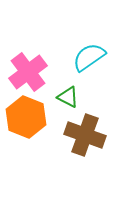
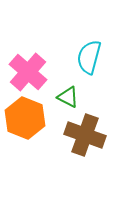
cyan semicircle: rotated 40 degrees counterclockwise
pink cross: rotated 12 degrees counterclockwise
orange hexagon: moved 1 px left, 1 px down
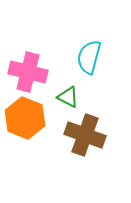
pink cross: rotated 27 degrees counterclockwise
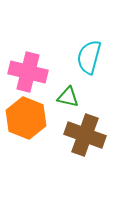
green triangle: rotated 15 degrees counterclockwise
orange hexagon: moved 1 px right
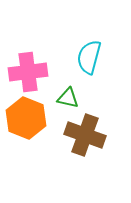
pink cross: rotated 21 degrees counterclockwise
green triangle: moved 1 px down
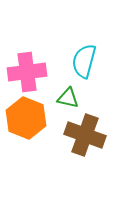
cyan semicircle: moved 5 px left, 4 px down
pink cross: moved 1 px left
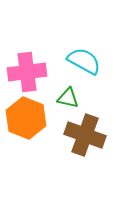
cyan semicircle: rotated 104 degrees clockwise
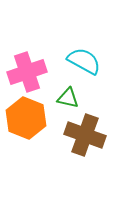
pink cross: rotated 12 degrees counterclockwise
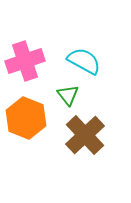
pink cross: moved 2 px left, 11 px up
green triangle: moved 3 px up; rotated 40 degrees clockwise
brown cross: rotated 27 degrees clockwise
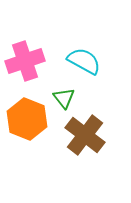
green triangle: moved 4 px left, 3 px down
orange hexagon: moved 1 px right, 1 px down
brown cross: rotated 9 degrees counterclockwise
